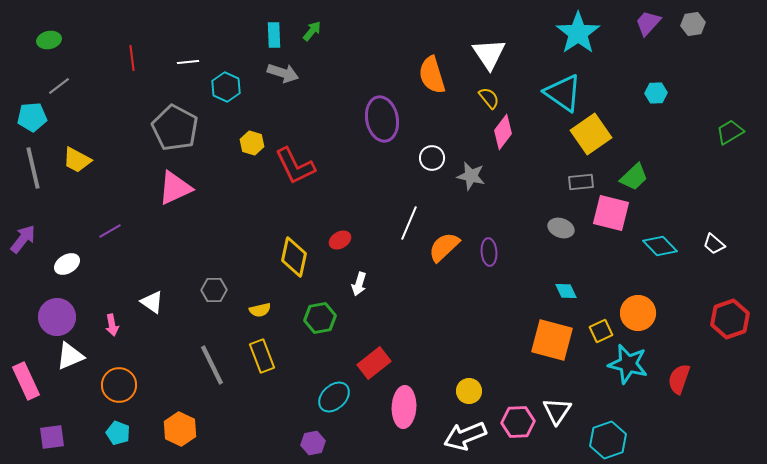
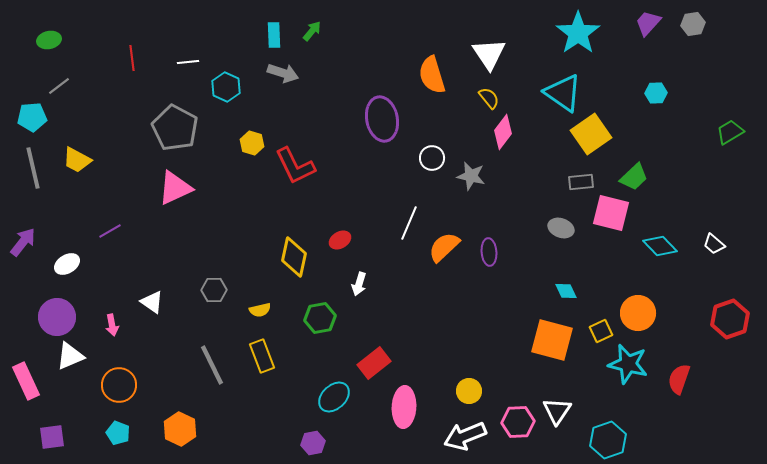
purple arrow at (23, 239): moved 3 px down
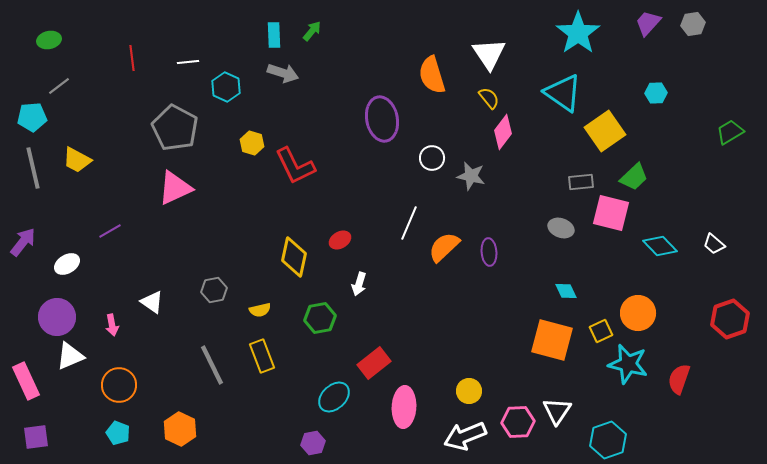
yellow square at (591, 134): moved 14 px right, 3 px up
gray hexagon at (214, 290): rotated 10 degrees counterclockwise
purple square at (52, 437): moved 16 px left
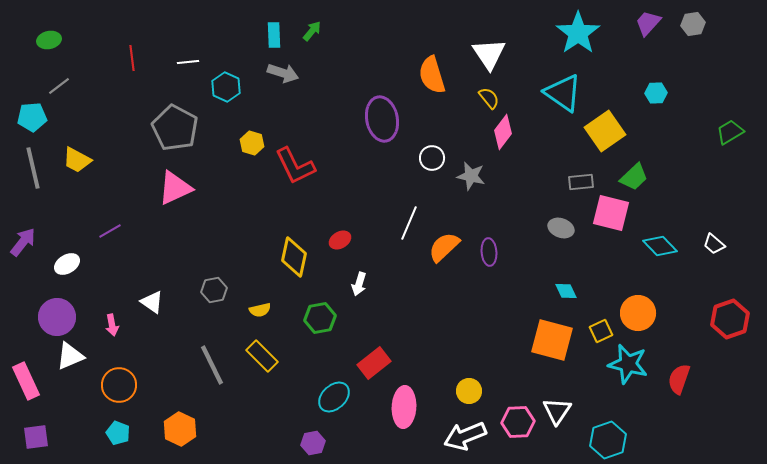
yellow rectangle at (262, 356): rotated 24 degrees counterclockwise
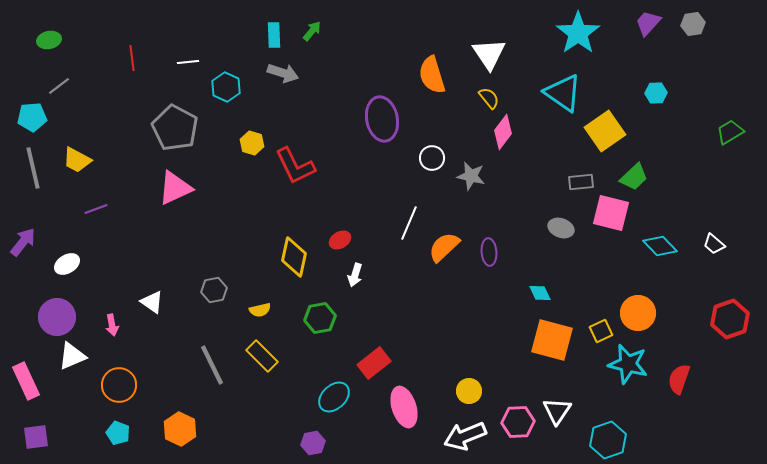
purple line at (110, 231): moved 14 px left, 22 px up; rotated 10 degrees clockwise
white arrow at (359, 284): moved 4 px left, 9 px up
cyan diamond at (566, 291): moved 26 px left, 2 px down
white triangle at (70, 356): moved 2 px right
pink ellipse at (404, 407): rotated 21 degrees counterclockwise
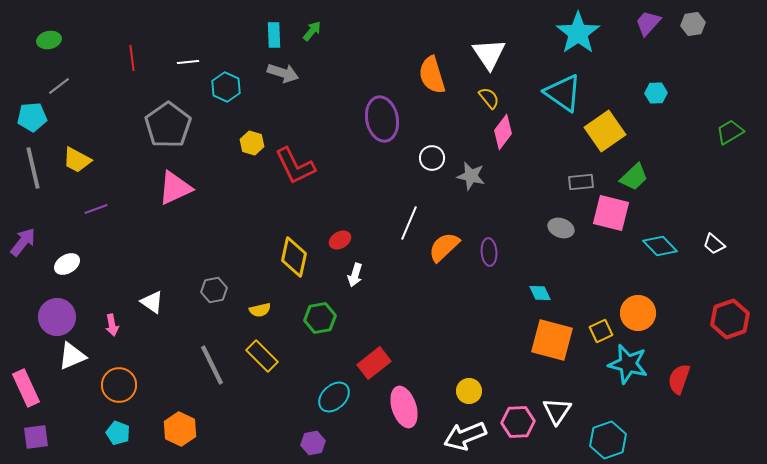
gray pentagon at (175, 128): moved 7 px left, 3 px up; rotated 9 degrees clockwise
pink rectangle at (26, 381): moved 7 px down
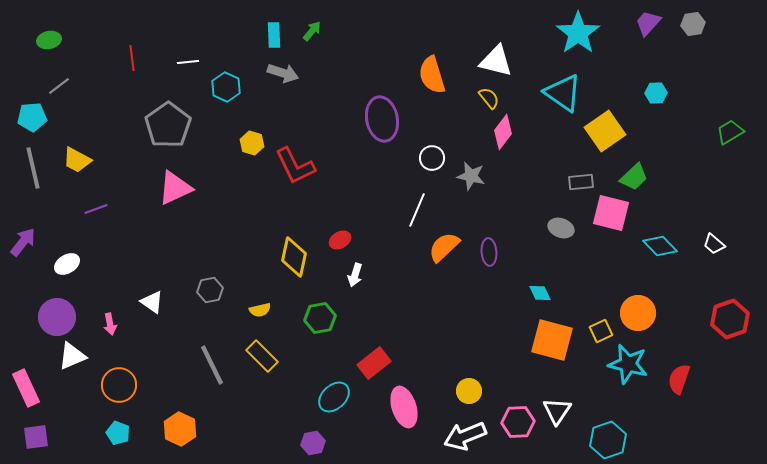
white triangle at (489, 54): moved 7 px right, 7 px down; rotated 42 degrees counterclockwise
white line at (409, 223): moved 8 px right, 13 px up
gray hexagon at (214, 290): moved 4 px left
pink arrow at (112, 325): moved 2 px left, 1 px up
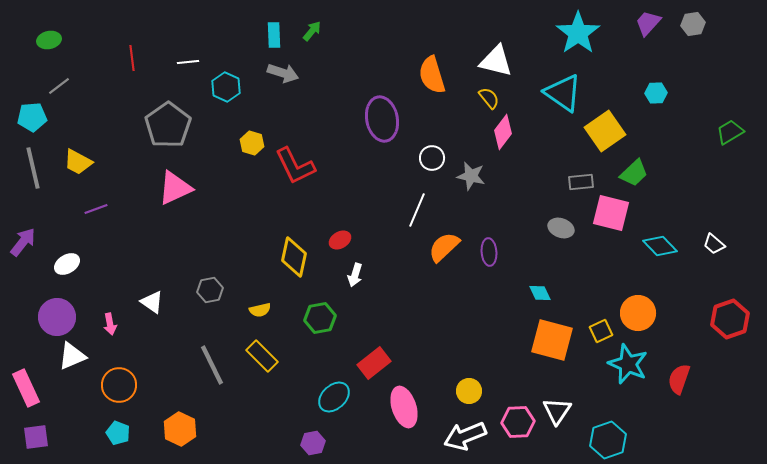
yellow trapezoid at (77, 160): moved 1 px right, 2 px down
green trapezoid at (634, 177): moved 4 px up
cyan star at (628, 364): rotated 9 degrees clockwise
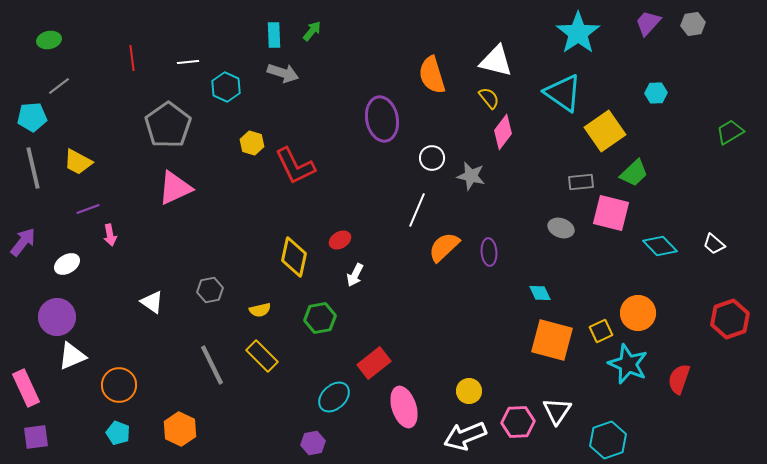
purple line at (96, 209): moved 8 px left
white arrow at (355, 275): rotated 10 degrees clockwise
pink arrow at (110, 324): moved 89 px up
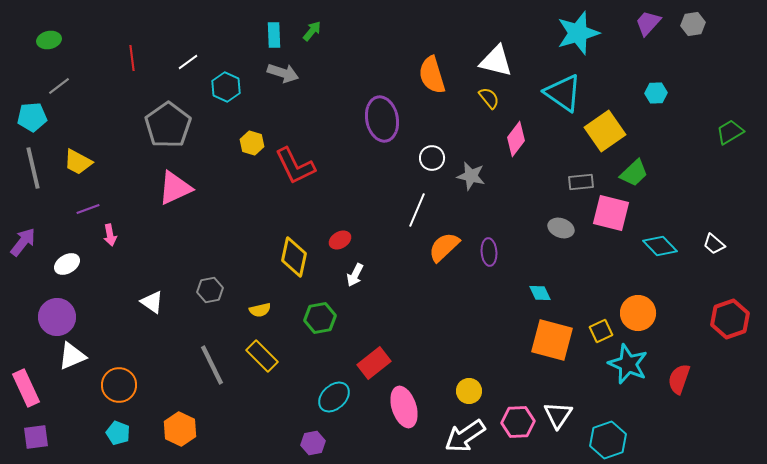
cyan star at (578, 33): rotated 18 degrees clockwise
white line at (188, 62): rotated 30 degrees counterclockwise
pink diamond at (503, 132): moved 13 px right, 7 px down
white triangle at (557, 411): moved 1 px right, 4 px down
white arrow at (465, 436): rotated 12 degrees counterclockwise
